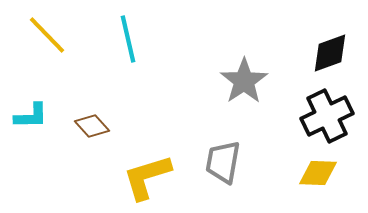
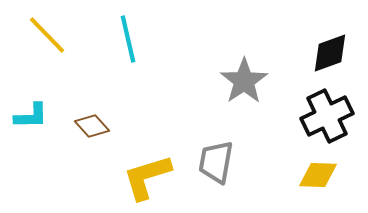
gray trapezoid: moved 7 px left
yellow diamond: moved 2 px down
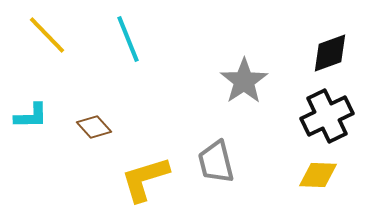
cyan line: rotated 9 degrees counterclockwise
brown diamond: moved 2 px right, 1 px down
gray trapezoid: rotated 24 degrees counterclockwise
yellow L-shape: moved 2 px left, 2 px down
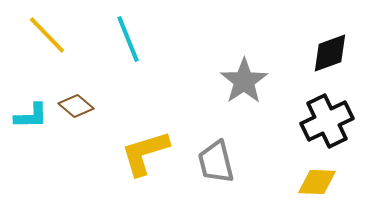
black cross: moved 5 px down
brown diamond: moved 18 px left, 21 px up; rotated 8 degrees counterclockwise
yellow diamond: moved 1 px left, 7 px down
yellow L-shape: moved 26 px up
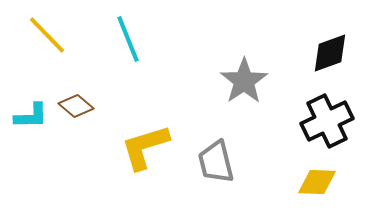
yellow L-shape: moved 6 px up
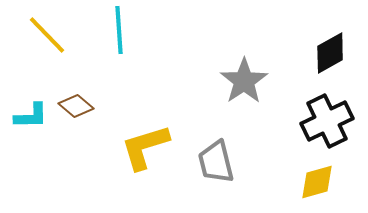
cyan line: moved 9 px left, 9 px up; rotated 18 degrees clockwise
black diamond: rotated 9 degrees counterclockwise
yellow diamond: rotated 18 degrees counterclockwise
